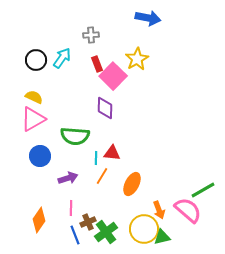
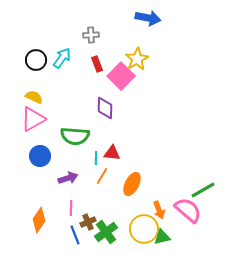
pink square: moved 8 px right
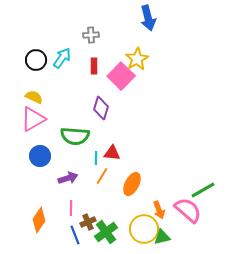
blue arrow: rotated 65 degrees clockwise
red rectangle: moved 3 px left, 2 px down; rotated 21 degrees clockwise
purple diamond: moved 4 px left; rotated 15 degrees clockwise
